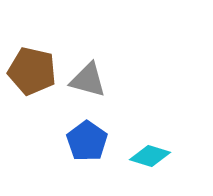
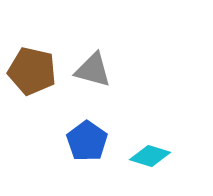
gray triangle: moved 5 px right, 10 px up
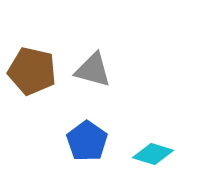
cyan diamond: moved 3 px right, 2 px up
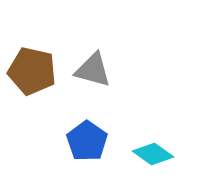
cyan diamond: rotated 18 degrees clockwise
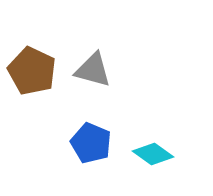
brown pentagon: rotated 12 degrees clockwise
blue pentagon: moved 4 px right, 2 px down; rotated 12 degrees counterclockwise
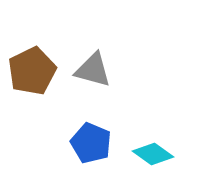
brown pentagon: rotated 21 degrees clockwise
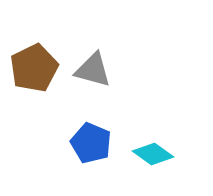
brown pentagon: moved 2 px right, 3 px up
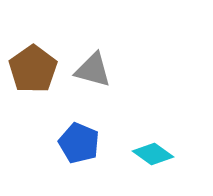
brown pentagon: moved 1 px left, 1 px down; rotated 9 degrees counterclockwise
blue pentagon: moved 12 px left
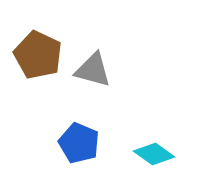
brown pentagon: moved 5 px right, 14 px up; rotated 12 degrees counterclockwise
cyan diamond: moved 1 px right
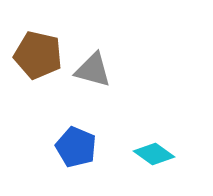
brown pentagon: rotated 12 degrees counterclockwise
blue pentagon: moved 3 px left, 4 px down
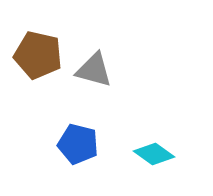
gray triangle: moved 1 px right
blue pentagon: moved 2 px right, 3 px up; rotated 9 degrees counterclockwise
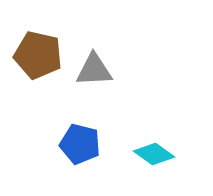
gray triangle: rotated 18 degrees counterclockwise
blue pentagon: moved 2 px right
